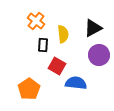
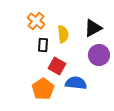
orange pentagon: moved 14 px right
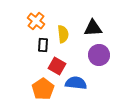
black triangle: rotated 24 degrees clockwise
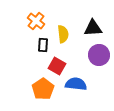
blue semicircle: moved 1 px down
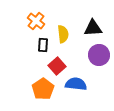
red square: rotated 18 degrees clockwise
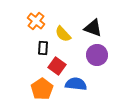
black triangle: rotated 24 degrees clockwise
yellow semicircle: rotated 144 degrees clockwise
black rectangle: moved 3 px down
purple circle: moved 2 px left
red square: rotated 12 degrees counterclockwise
orange pentagon: moved 1 px left
